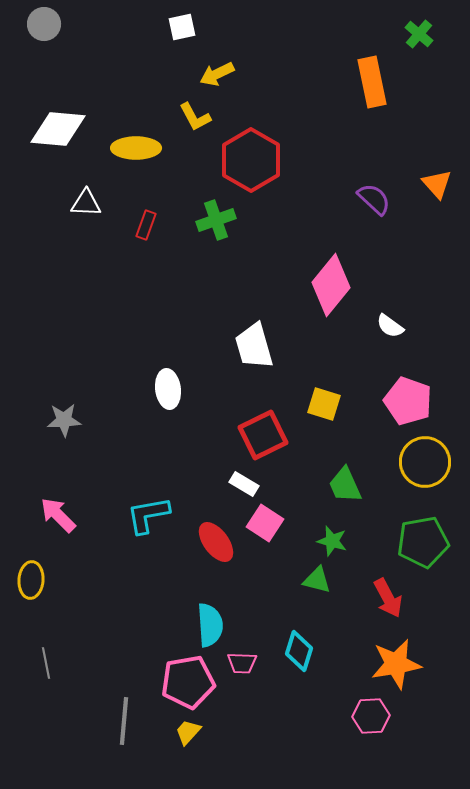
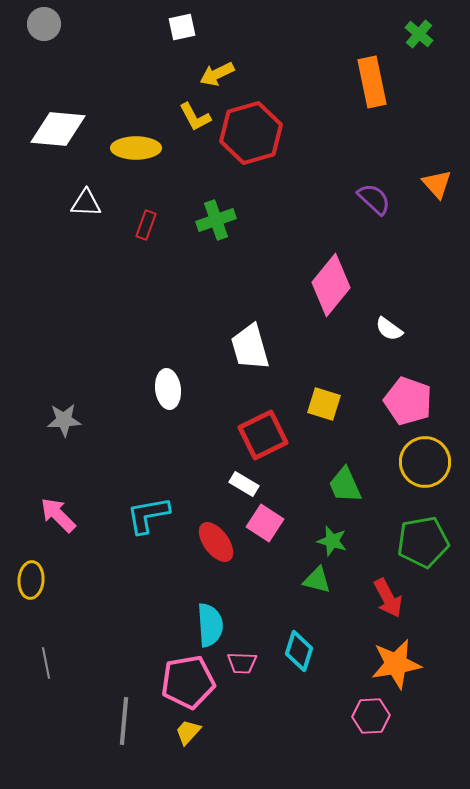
red hexagon at (251, 160): moved 27 px up; rotated 14 degrees clockwise
white semicircle at (390, 326): moved 1 px left, 3 px down
white trapezoid at (254, 346): moved 4 px left, 1 px down
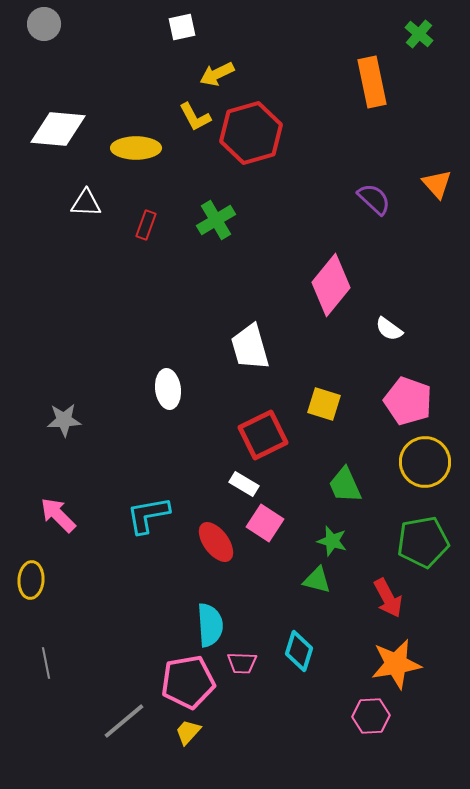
green cross at (216, 220): rotated 12 degrees counterclockwise
gray line at (124, 721): rotated 45 degrees clockwise
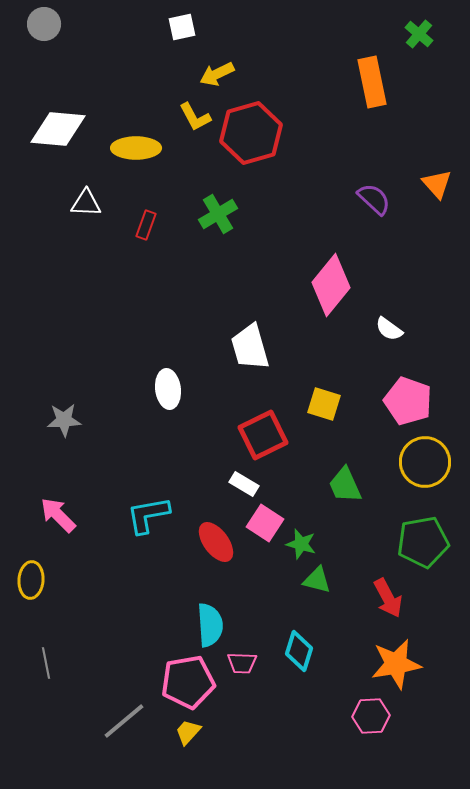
green cross at (216, 220): moved 2 px right, 6 px up
green star at (332, 541): moved 31 px left, 3 px down
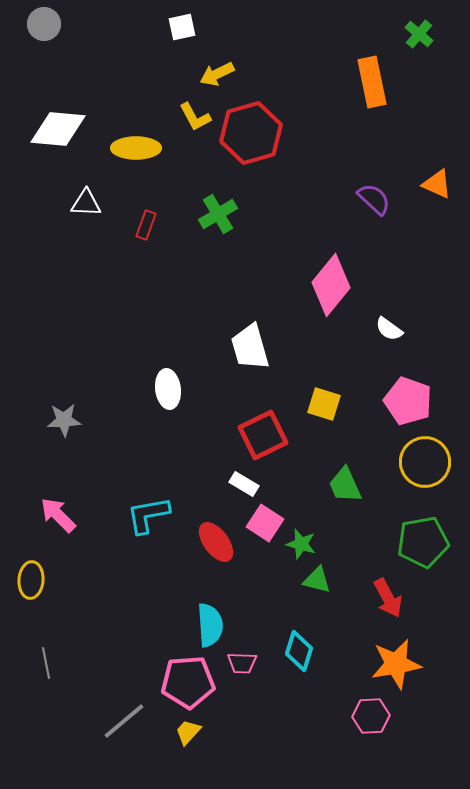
orange triangle at (437, 184): rotated 24 degrees counterclockwise
pink pentagon at (188, 682): rotated 6 degrees clockwise
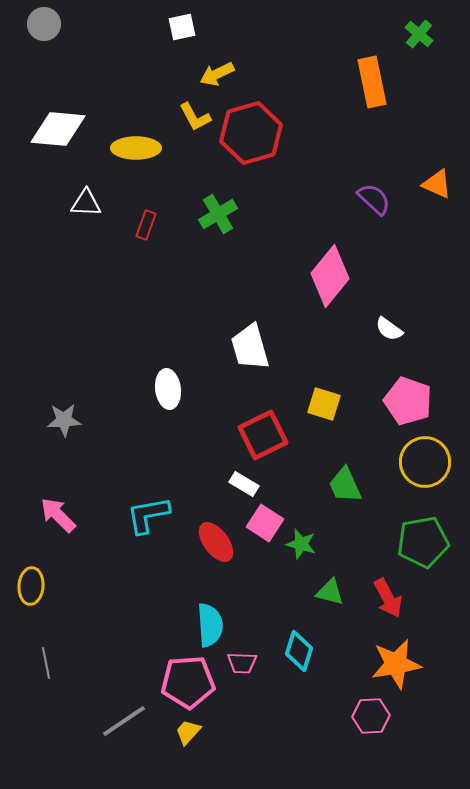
pink diamond at (331, 285): moved 1 px left, 9 px up
yellow ellipse at (31, 580): moved 6 px down
green triangle at (317, 580): moved 13 px right, 12 px down
gray line at (124, 721): rotated 6 degrees clockwise
